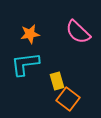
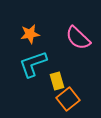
pink semicircle: moved 6 px down
cyan L-shape: moved 8 px right; rotated 12 degrees counterclockwise
orange square: rotated 15 degrees clockwise
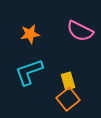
pink semicircle: moved 2 px right, 7 px up; rotated 16 degrees counterclockwise
cyan L-shape: moved 4 px left, 8 px down
yellow rectangle: moved 11 px right
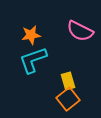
orange star: moved 1 px right, 1 px down
cyan L-shape: moved 4 px right, 12 px up
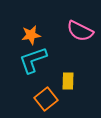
yellow rectangle: rotated 18 degrees clockwise
orange square: moved 22 px left
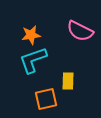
orange square: rotated 25 degrees clockwise
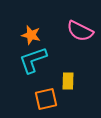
orange star: rotated 24 degrees clockwise
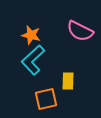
cyan L-shape: rotated 24 degrees counterclockwise
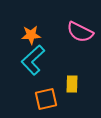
pink semicircle: moved 1 px down
orange star: rotated 18 degrees counterclockwise
yellow rectangle: moved 4 px right, 3 px down
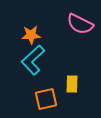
pink semicircle: moved 8 px up
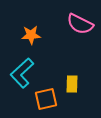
cyan L-shape: moved 11 px left, 13 px down
